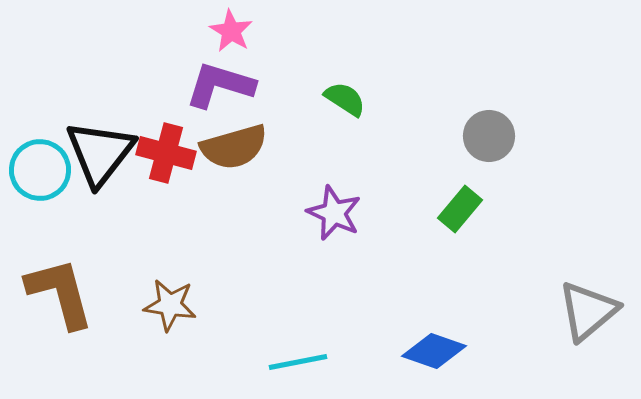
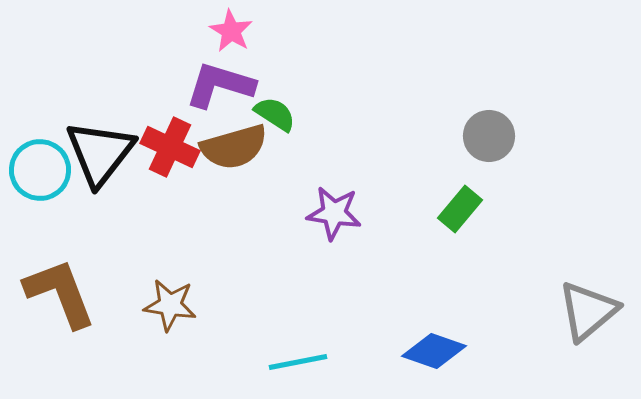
green semicircle: moved 70 px left, 15 px down
red cross: moved 4 px right, 6 px up; rotated 10 degrees clockwise
purple star: rotated 16 degrees counterclockwise
brown L-shape: rotated 6 degrees counterclockwise
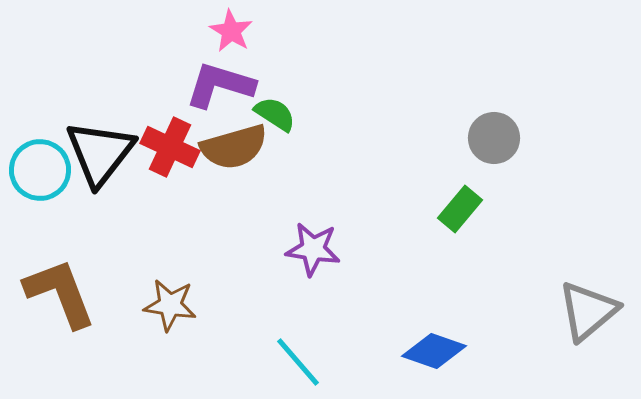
gray circle: moved 5 px right, 2 px down
purple star: moved 21 px left, 36 px down
cyan line: rotated 60 degrees clockwise
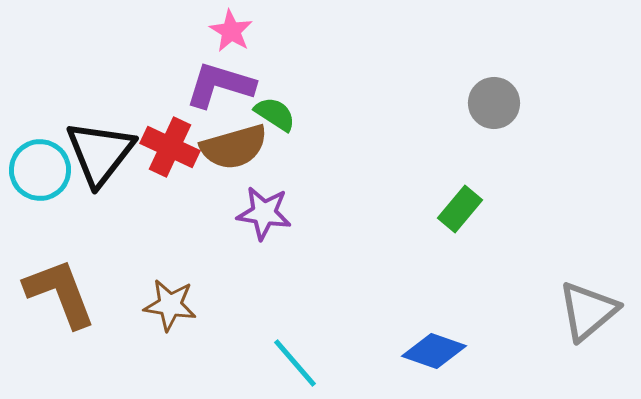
gray circle: moved 35 px up
purple star: moved 49 px left, 36 px up
cyan line: moved 3 px left, 1 px down
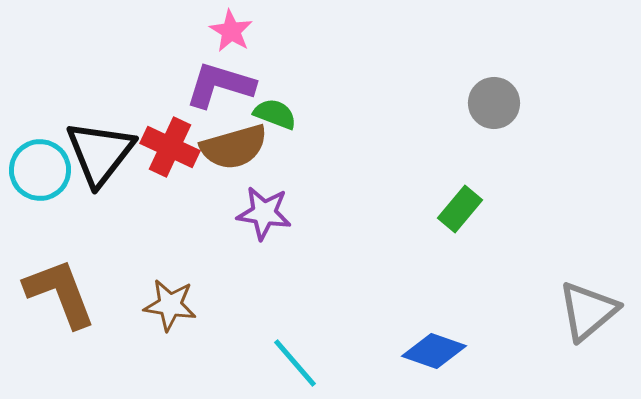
green semicircle: rotated 12 degrees counterclockwise
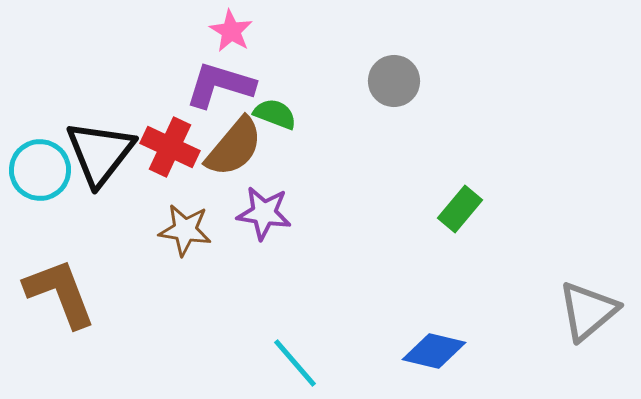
gray circle: moved 100 px left, 22 px up
brown semicircle: rotated 34 degrees counterclockwise
brown star: moved 15 px right, 75 px up
blue diamond: rotated 6 degrees counterclockwise
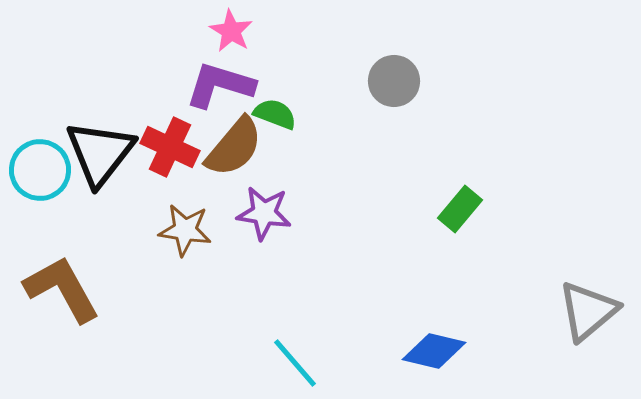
brown L-shape: moved 2 px right, 4 px up; rotated 8 degrees counterclockwise
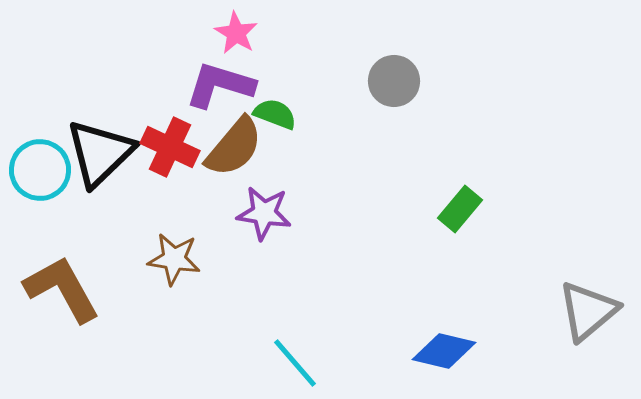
pink star: moved 5 px right, 2 px down
black triangle: rotated 8 degrees clockwise
brown star: moved 11 px left, 29 px down
blue diamond: moved 10 px right
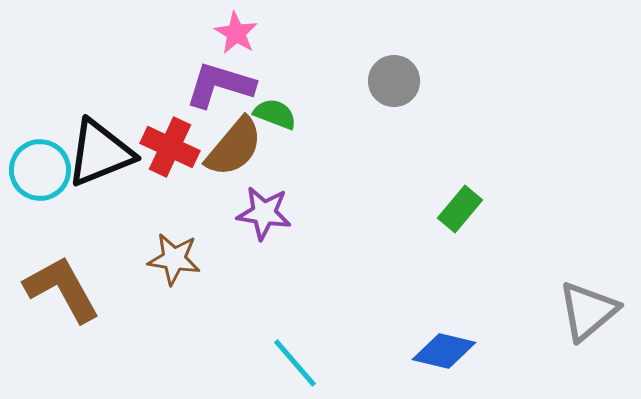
black triangle: rotated 22 degrees clockwise
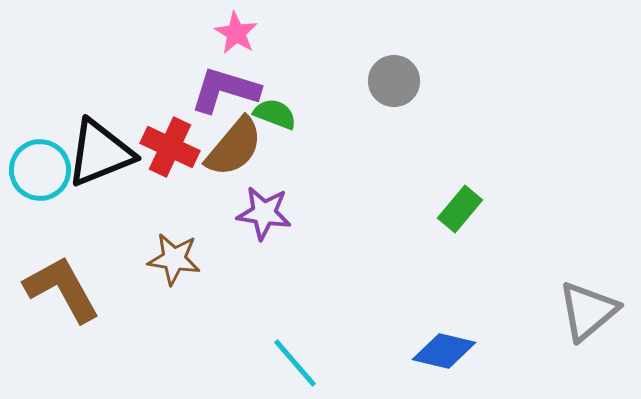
purple L-shape: moved 5 px right, 5 px down
